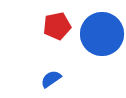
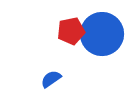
red pentagon: moved 14 px right, 5 px down
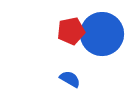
blue semicircle: moved 19 px right; rotated 65 degrees clockwise
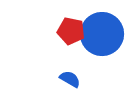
red pentagon: rotated 24 degrees clockwise
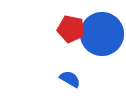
red pentagon: moved 2 px up
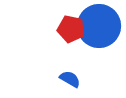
blue circle: moved 3 px left, 8 px up
